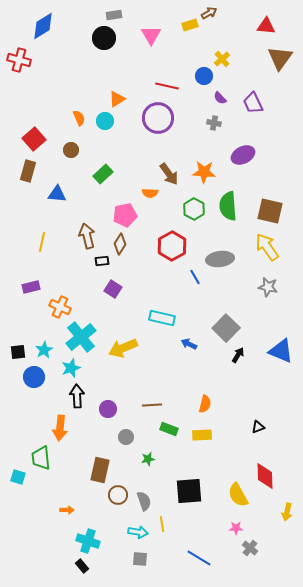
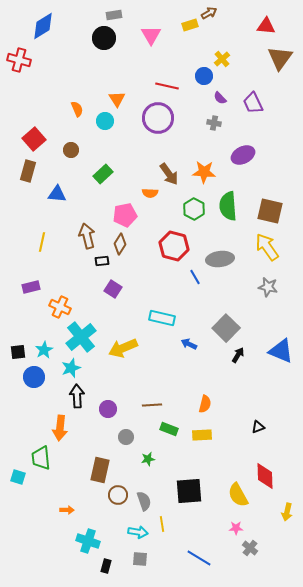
orange triangle at (117, 99): rotated 30 degrees counterclockwise
orange semicircle at (79, 118): moved 2 px left, 9 px up
red hexagon at (172, 246): moved 2 px right; rotated 16 degrees counterclockwise
black rectangle at (82, 566): moved 24 px right; rotated 56 degrees clockwise
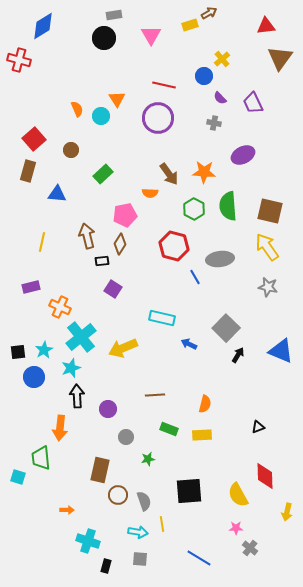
red triangle at (266, 26): rotated 12 degrees counterclockwise
red line at (167, 86): moved 3 px left, 1 px up
cyan circle at (105, 121): moved 4 px left, 5 px up
brown line at (152, 405): moved 3 px right, 10 px up
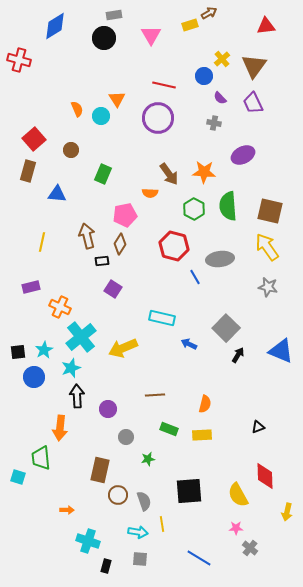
blue diamond at (43, 26): moved 12 px right
brown triangle at (280, 58): moved 26 px left, 8 px down
green rectangle at (103, 174): rotated 24 degrees counterclockwise
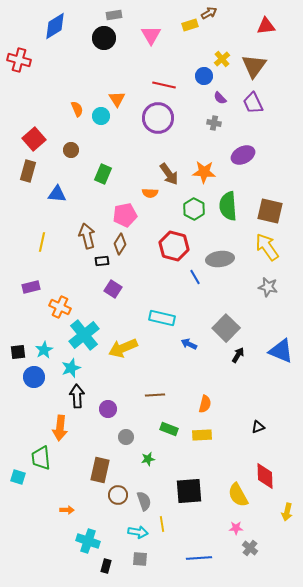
cyan cross at (81, 337): moved 3 px right, 2 px up
blue line at (199, 558): rotated 35 degrees counterclockwise
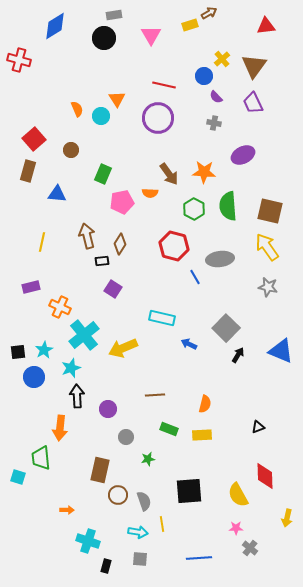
purple semicircle at (220, 98): moved 4 px left, 1 px up
pink pentagon at (125, 215): moved 3 px left, 13 px up
yellow arrow at (287, 512): moved 6 px down
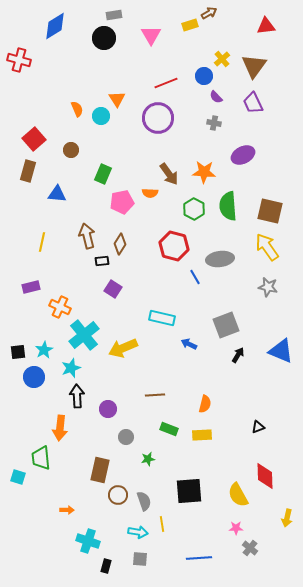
red line at (164, 85): moved 2 px right, 2 px up; rotated 35 degrees counterclockwise
gray square at (226, 328): moved 3 px up; rotated 24 degrees clockwise
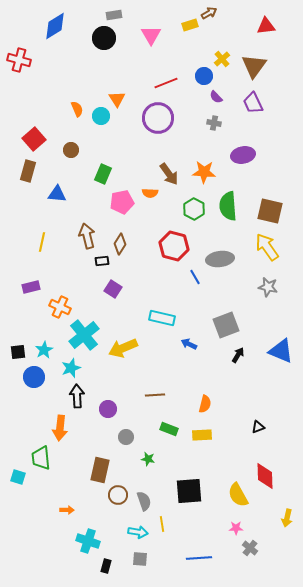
purple ellipse at (243, 155): rotated 15 degrees clockwise
green star at (148, 459): rotated 24 degrees clockwise
